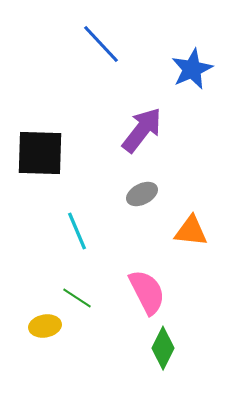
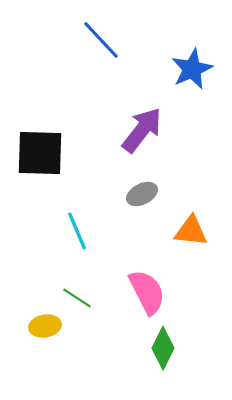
blue line: moved 4 px up
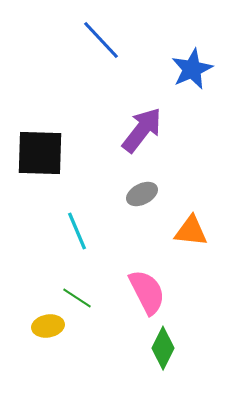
yellow ellipse: moved 3 px right
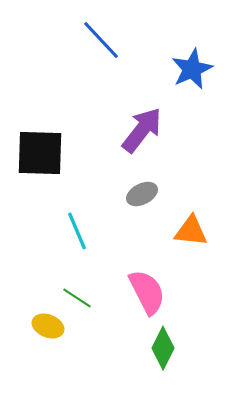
yellow ellipse: rotated 32 degrees clockwise
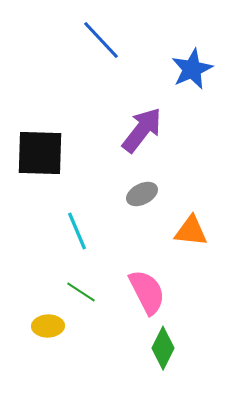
green line: moved 4 px right, 6 px up
yellow ellipse: rotated 24 degrees counterclockwise
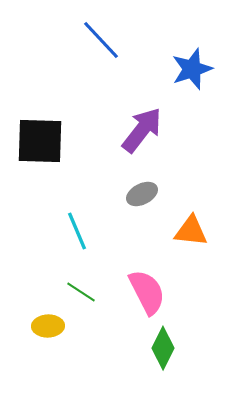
blue star: rotated 6 degrees clockwise
black square: moved 12 px up
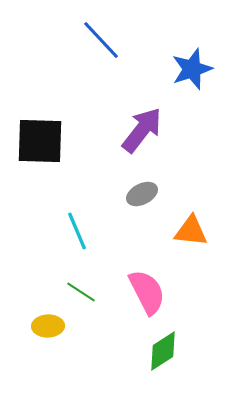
green diamond: moved 3 px down; rotated 30 degrees clockwise
